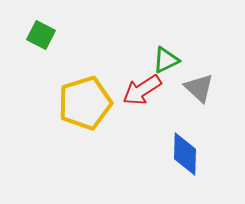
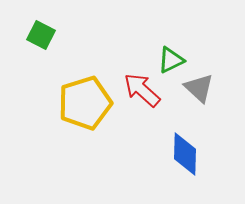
green triangle: moved 5 px right
red arrow: rotated 75 degrees clockwise
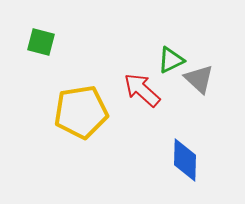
green square: moved 7 px down; rotated 12 degrees counterclockwise
gray triangle: moved 9 px up
yellow pentagon: moved 4 px left, 9 px down; rotated 8 degrees clockwise
blue diamond: moved 6 px down
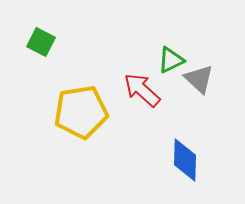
green square: rotated 12 degrees clockwise
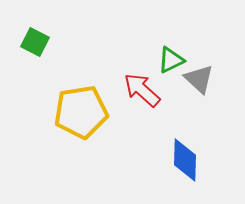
green square: moved 6 px left
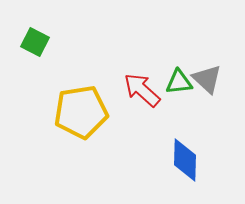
green triangle: moved 8 px right, 22 px down; rotated 20 degrees clockwise
gray triangle: moved 8 px right
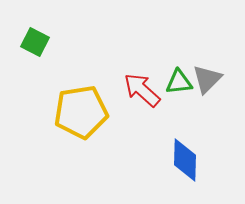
gray triangle: rotated 32 degrees clockwise
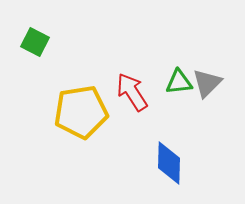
gray triangle: moved 4 px down
red arrow: moved 10 px left, 2 px down; rotated 15 degrees clockwise
blue diamond: moved 16 px left, 3 px down
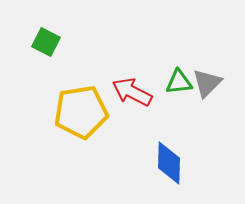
green square: moved 11 px right
red arrow: rotated 30 degrees counterclockwise
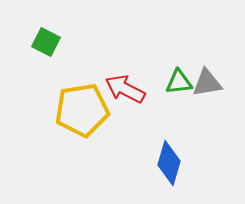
gray triangle: rotated 36 degrees clockwise
red arrow: moved 7 px left, 3 px up
yellow pentagon: moved 1 px right, 2 px up
blue diamond: rotated 15 degrees clockwise
